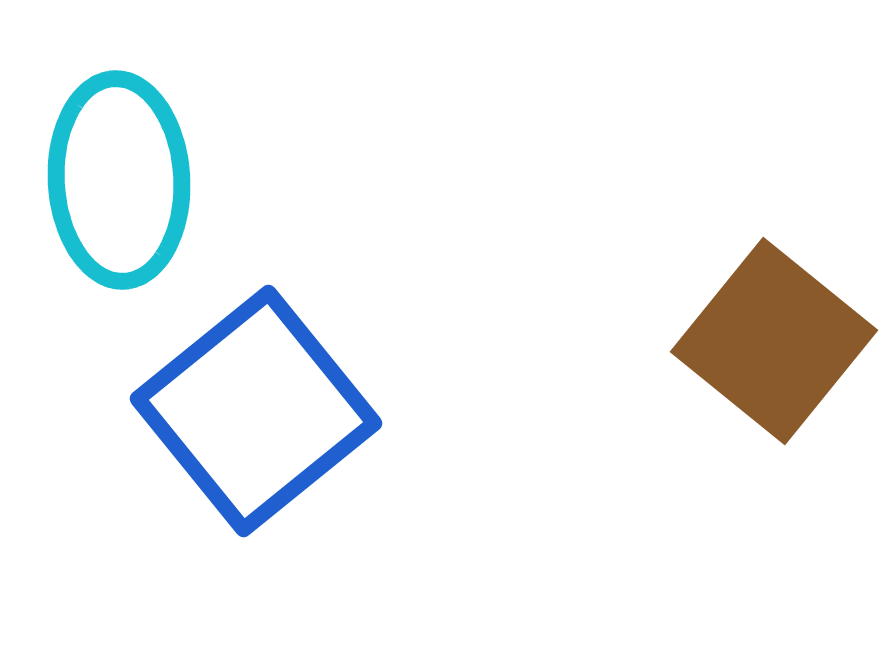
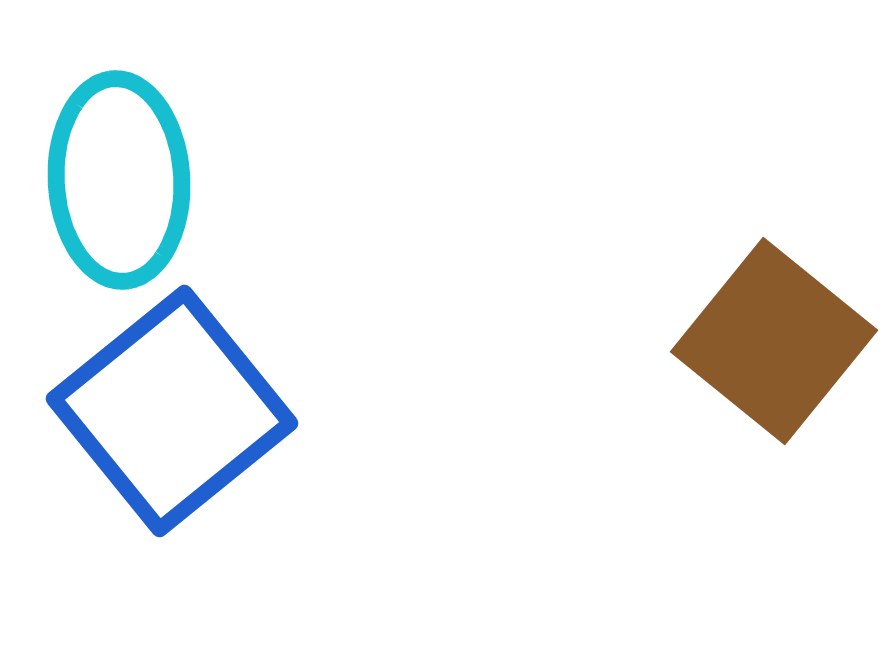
blue square: moved 84 px left
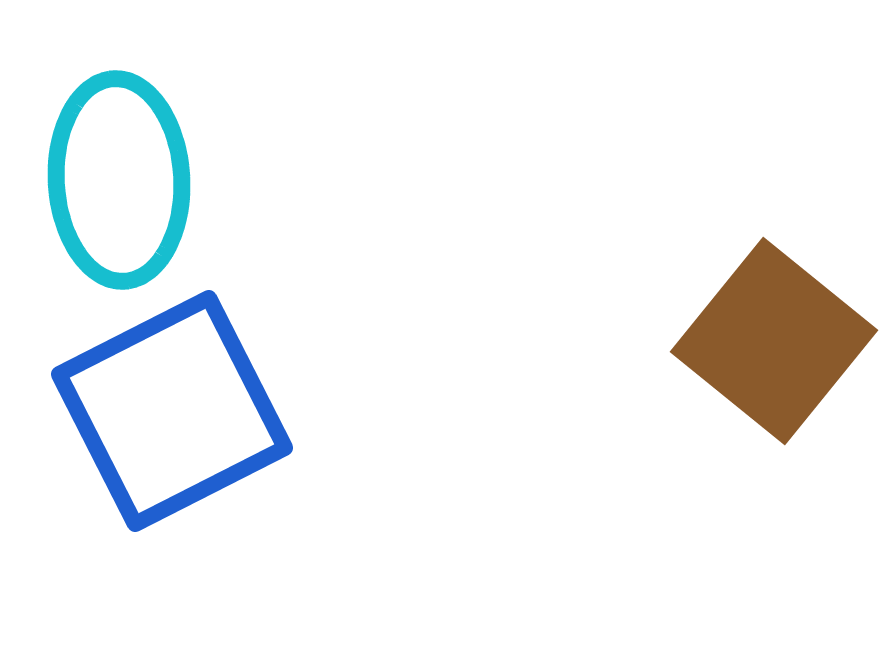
blue square: rotated 12 degrees clockwise
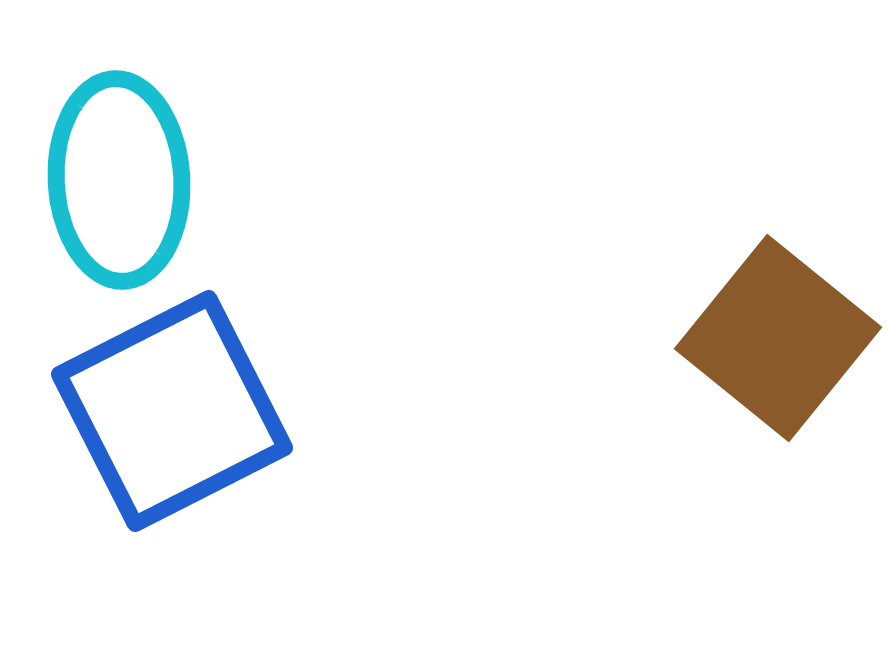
brown square: moved 4 px right, 3 px up
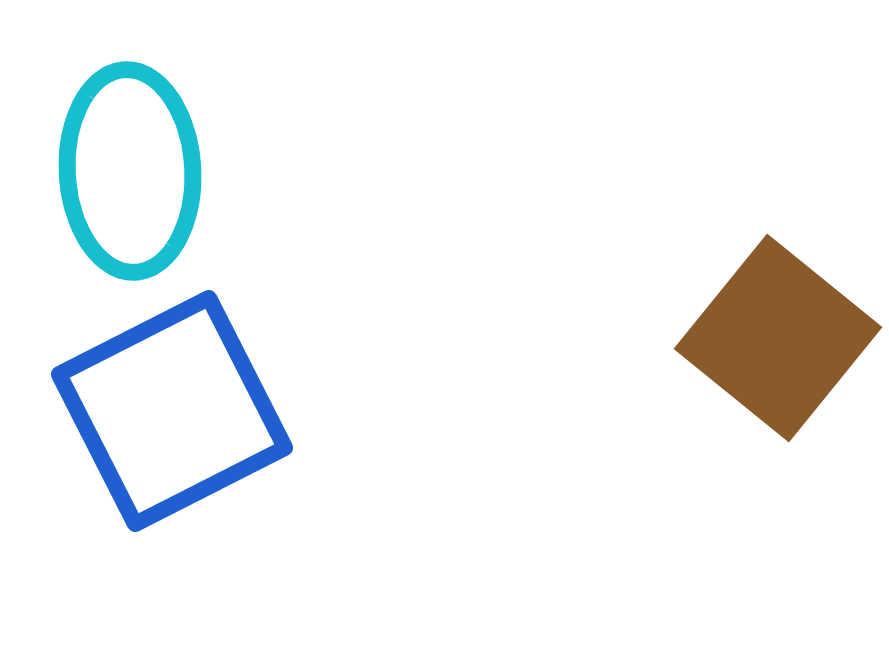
cyan ellipse: moved 11 px right, 9 px up
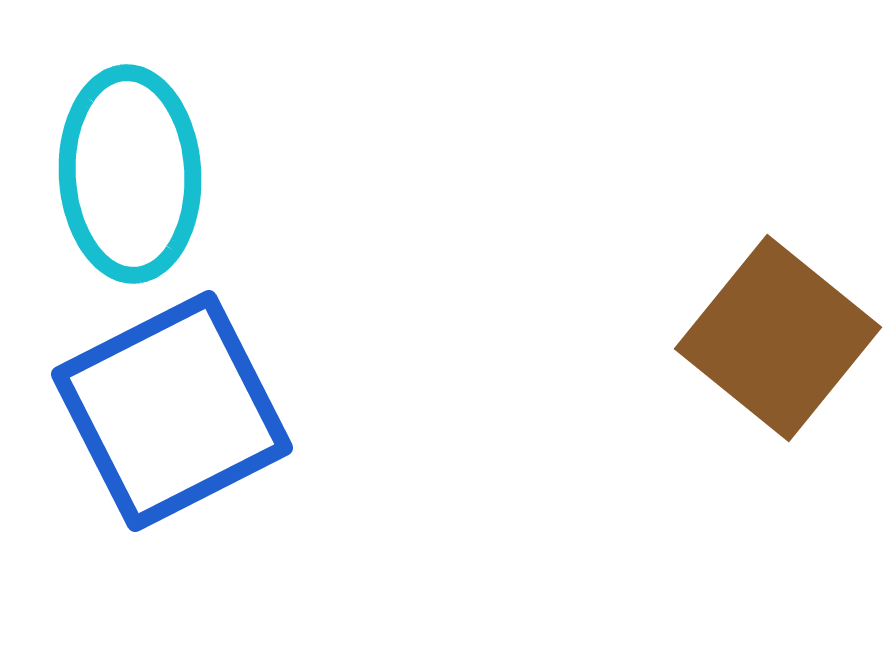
cyan ellipse: moved 3 px down
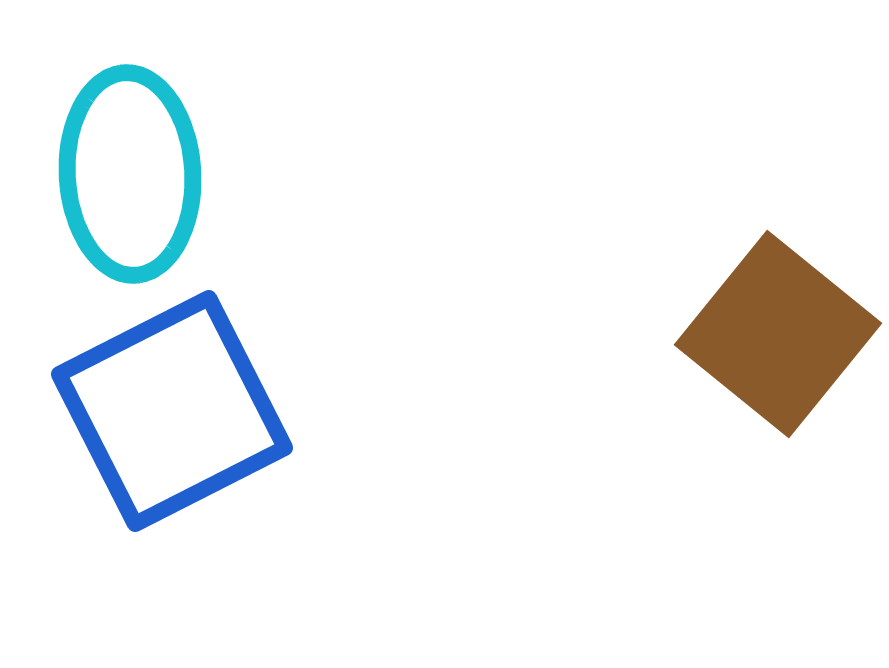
brown square: moved 4 px up
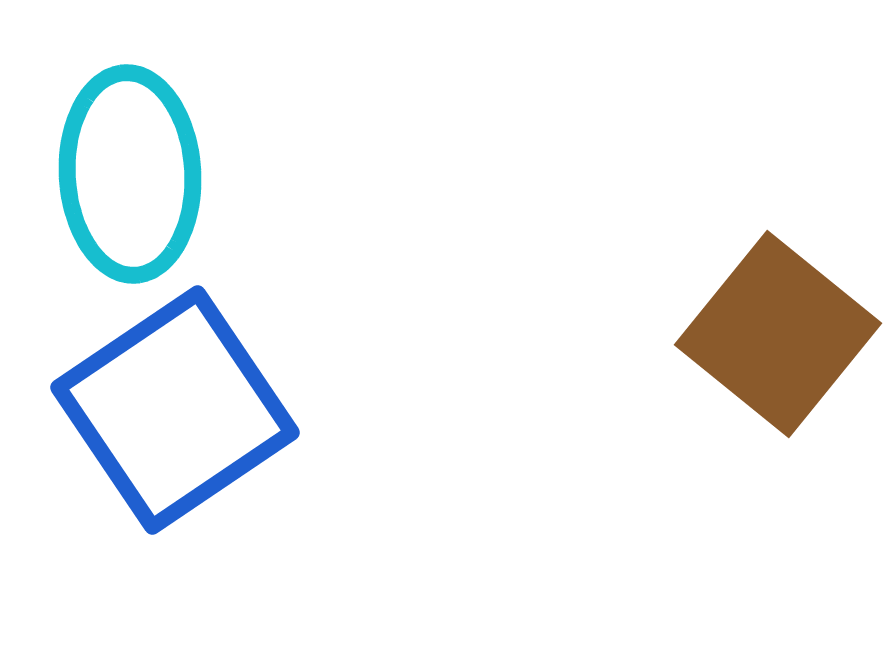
blue square: moved 3 px right, 1 px up; rotated 7 degrees counterclockwise
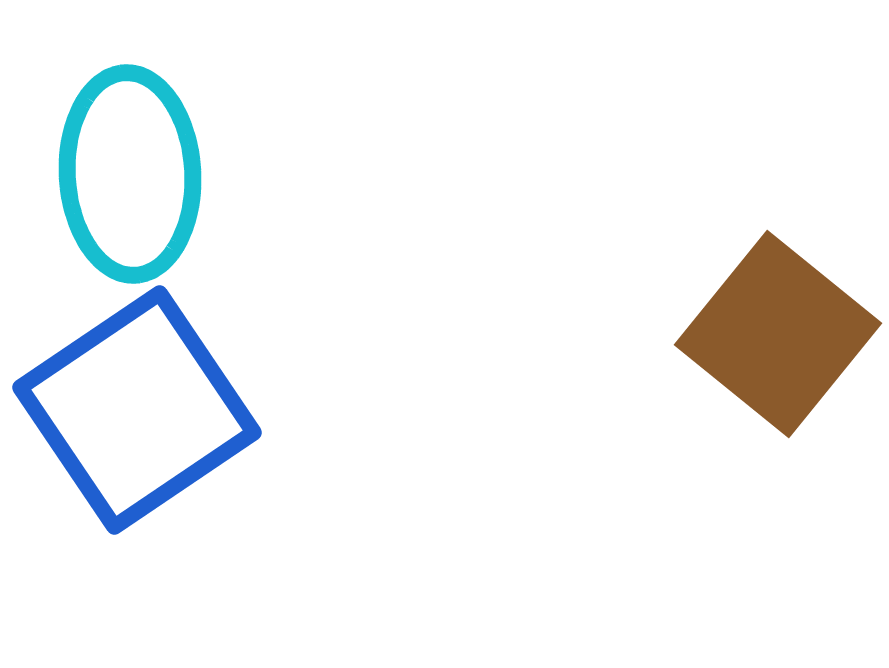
blue square: moved 38 px left
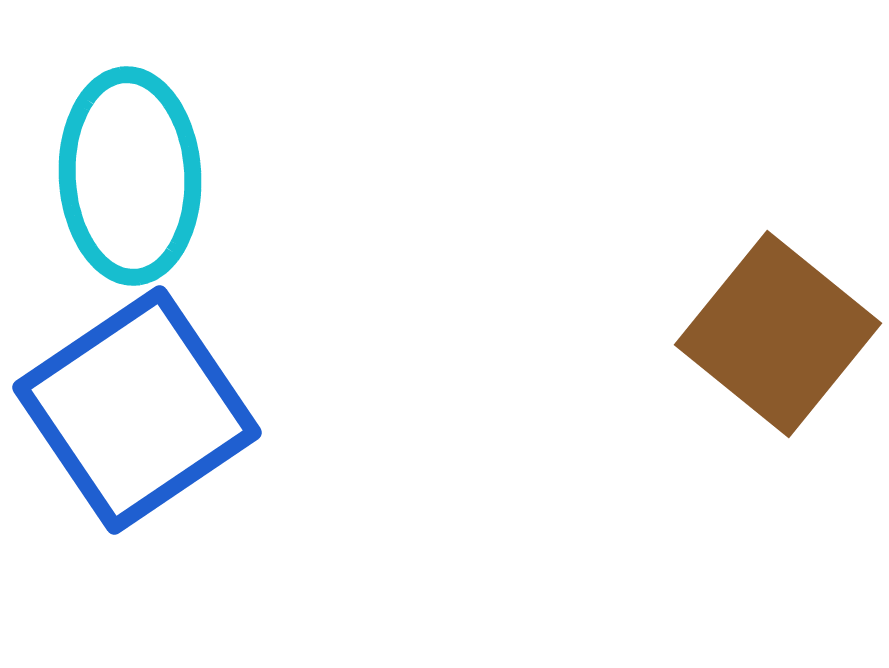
cyan ellipse: moved 2 px down
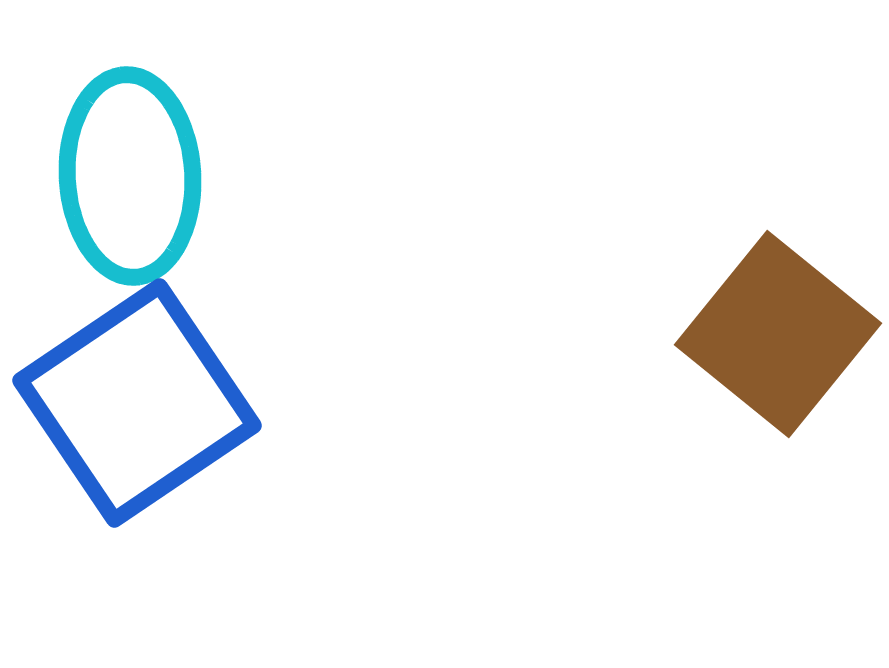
blue square: moved 7 px up
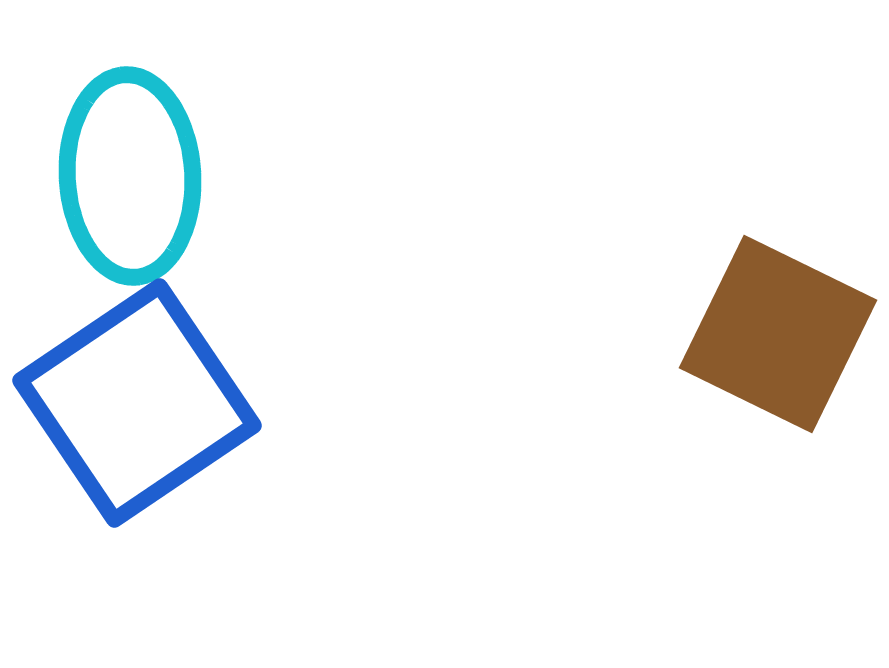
brown square: rotated 13 degrees counterclockwise
